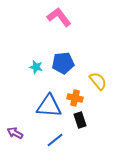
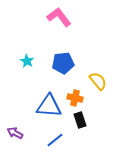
cyan star: moved 9 px left, 6 px up; rotated 16 degrees clockwise
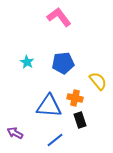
cyan star: moved 1 px down
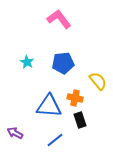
pink L-shape: moved 2 px down
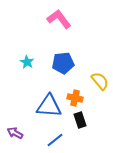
yellow semicircle: moved 2 px right
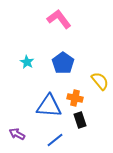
blue pentagon: rotated 30 degrees counterclockwise
purple arrow: moved 2 px right, 1 px down
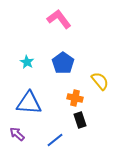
blue triangle: moved 20 px left, 3 px up
purple arrow: rotated 14 degrees clockwise
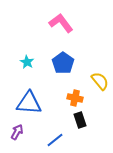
pink L-shape: moved 2 px right, 4 px down
purple arrow: moved 2 px up; rotated 77 degrees clockwise
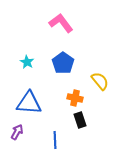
blue line: rotated 54 degrees counterclockwise
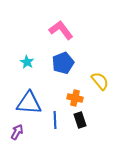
pink L-shape: moved 7 px down
blue pentagon: rotated 15 degrees clockwise
blue line: moved 20 px up
